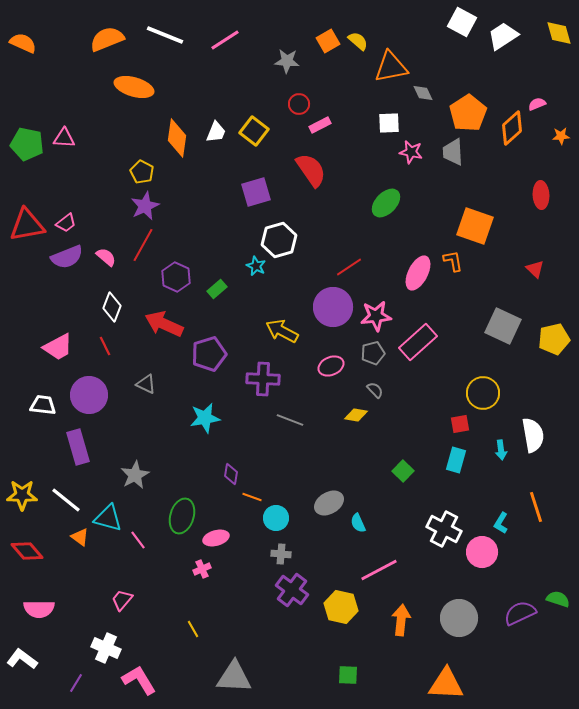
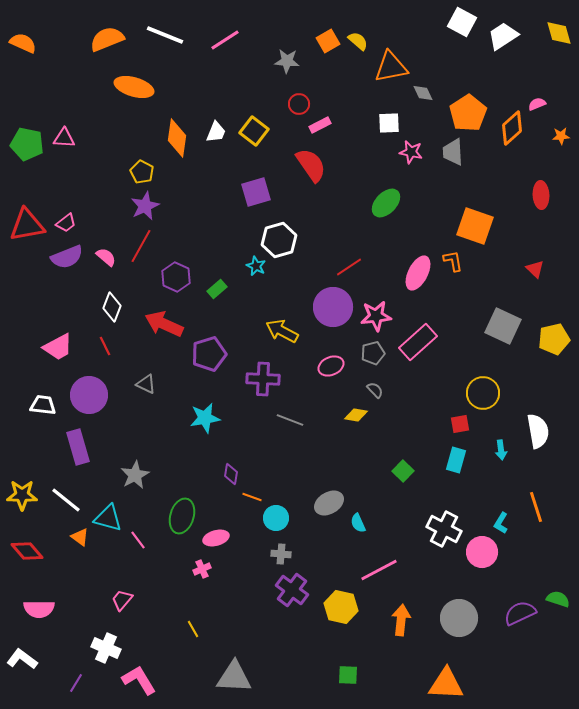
red semicircle at (311, 170): moved 5 px up
red line at (143, 245): moved 2 px left, 1 px down
white semicircle at (533, 435): moved 5 px right, 4 px up
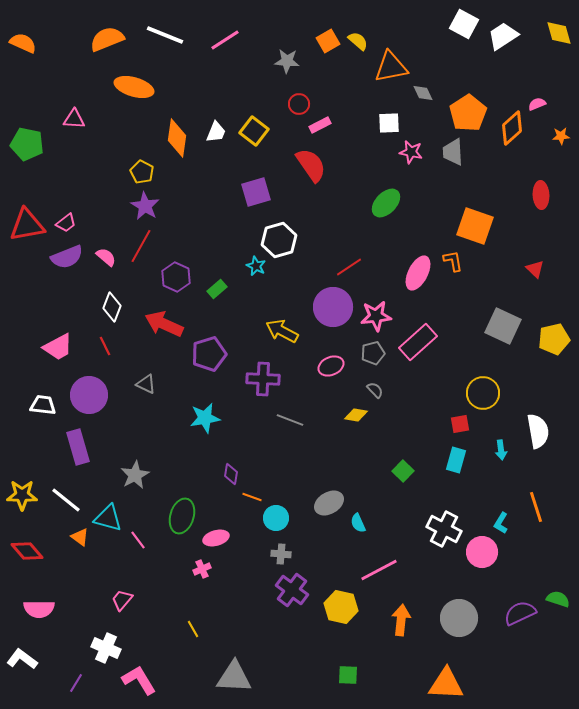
white square at (462, 22): moved 2 px right, 2 px down
pink triangle at (64, 138): moved 10 px right, 19 px up
purple star at (145, 206): rotated 16 degrees counterclockwise
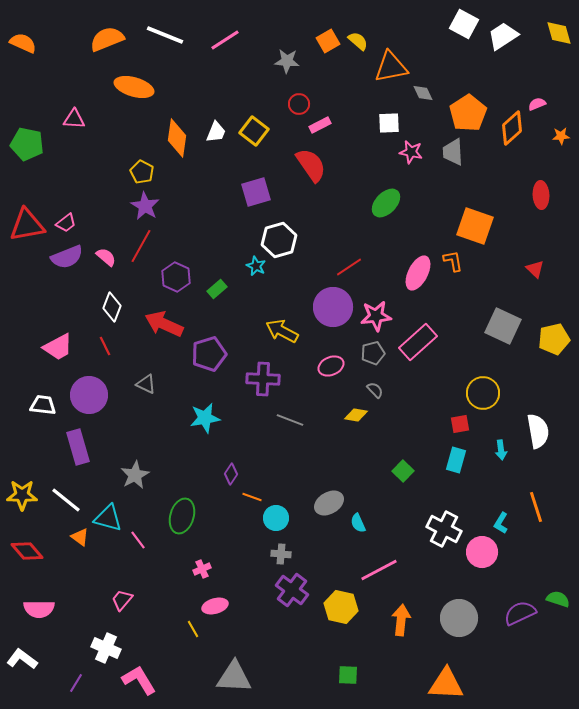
purple diamond at (231, 474): rotated 25 degrees clockwise
pink ellipse at (216, 538): moved 1 px left, 68 px down
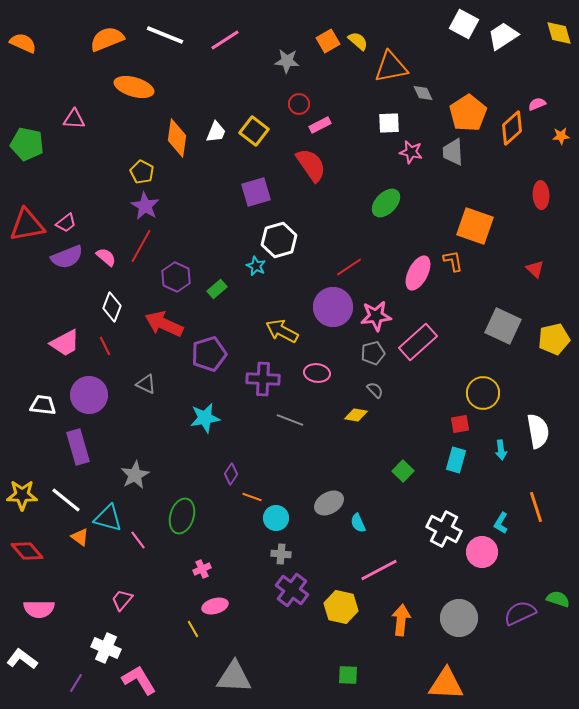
pink trapezoid at (58, 347): moved 7 px right, 4 px up
pink ellipse at (331, 366): moved 14 px left, 7 px down; rotated 30 degrees clockwise
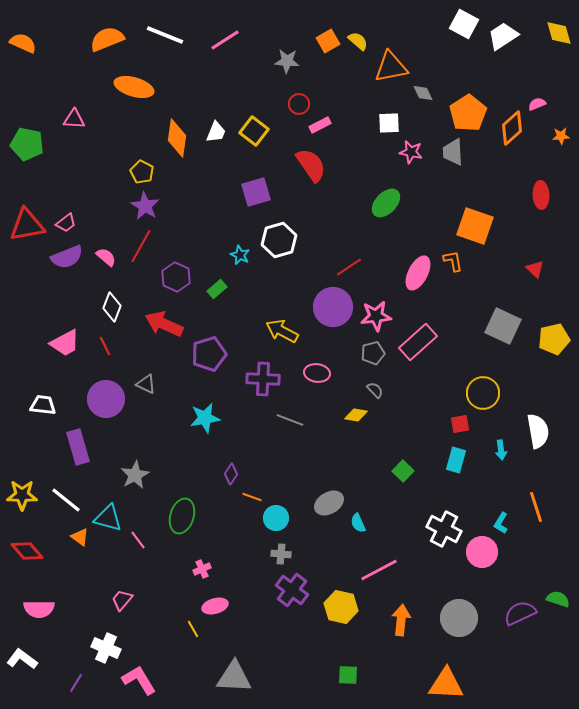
cyan star at (256, 266): moved 16 px left, 11 px up
purple circle at (89, 395): moved 17 px right, 4 px down
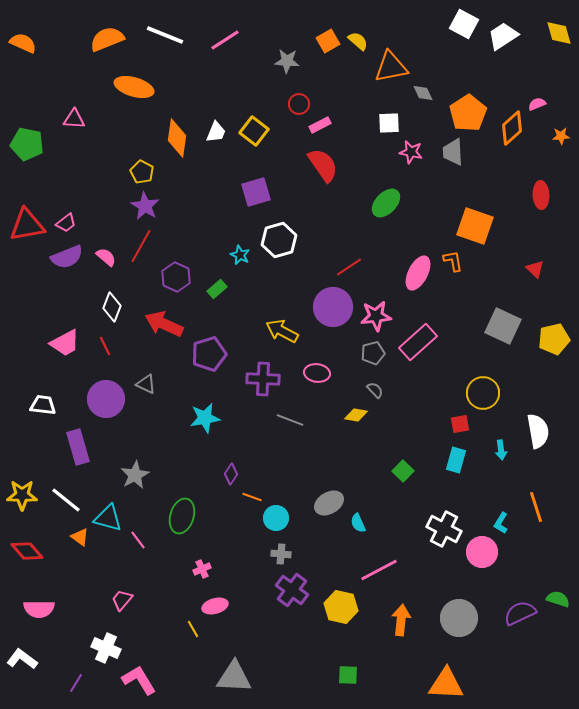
red semicircle at (311, 165): moved 12 px right
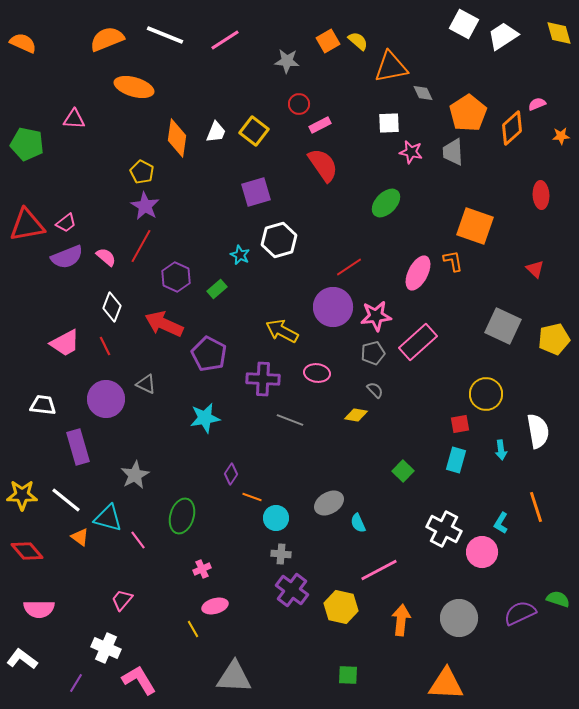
purple pentagon at (209, 354): rotated 28 degrees counterclockwise
yellow circle at (483, 393): moved 3 px right, 1 px down
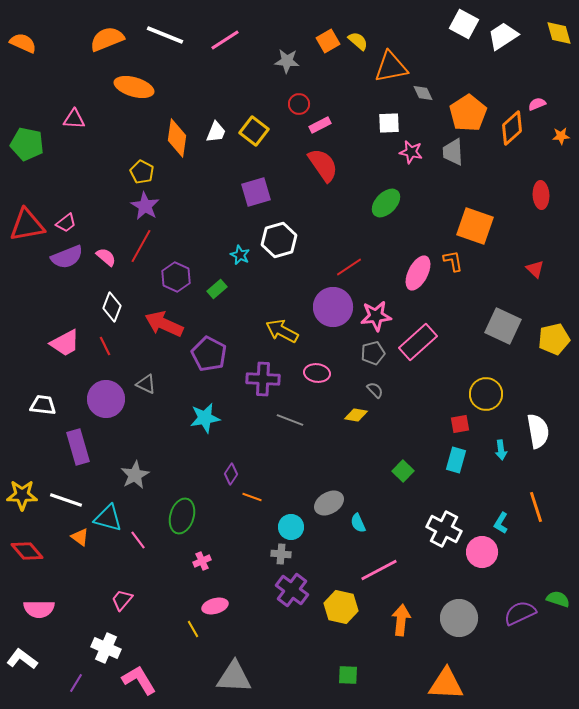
white line at (66, 500): rotated 20 degrees counterclockwise
cyan circle at (276, 518): moved 15 px right, 9 px down
pink cross at (202, 569): moved 8 px up
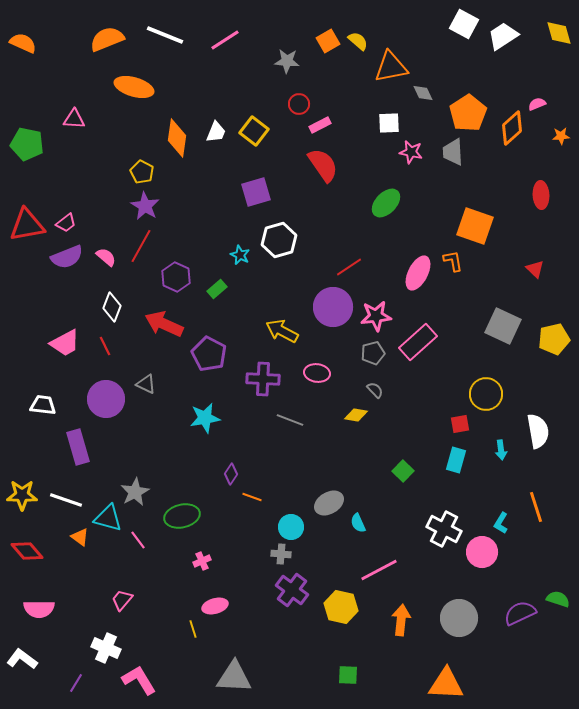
gray star at (135, 475): moved 17 px down
green ellipse at (182, 516): rotated 60 degrees clockwise
yellow line at (193, 629): rotated 12 degrees clockwise
